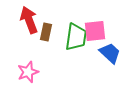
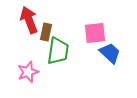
pink square: moved 2 px down
green trapezoid: moved 18 px left, 14 px down
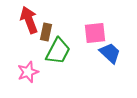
green trapezoid: rotated 20 degrees clockwise
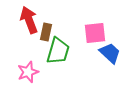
green trapezoid: rotated 12 degrees counterclockwise
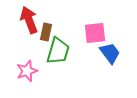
blue trapezoid: rotated 10 degrees clockwise
pink star: moved 1 px left, 1 px up
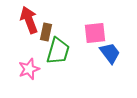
pink star: moved 2 px right, 2 px up
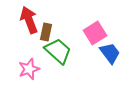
pink square: rotated 25 degrees counterclockwise
green trapezoid: rotated 64 degrees counterclockwise
